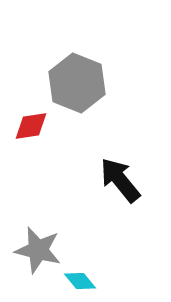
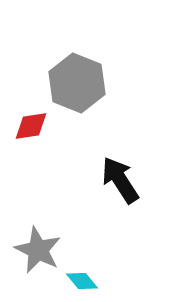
black arrow: rotated 6 degrees clockwise
gray star: rotated 12 degrees clockwise
cyan diamond: moved 2 px right
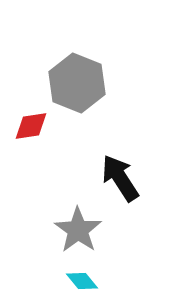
black arrow: moved 2 px up
gray star: moved 40 px right, 20 px up; rotated 9 degrees clockwise
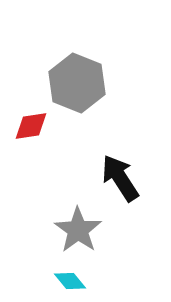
cyan diamond: moved 12 px left
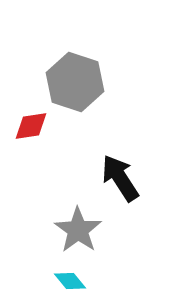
gray hexagon: moved 2 px left, 1 px up; rotated 4 degrees counterclockwise
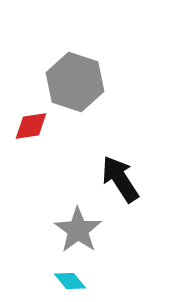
black arrow: moved 1 px down
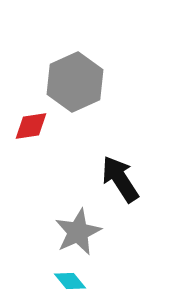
gray hexagon: rotated 18 degrees clockwise
gray star: moved 2 px down; rotated 12 degrees clockwise
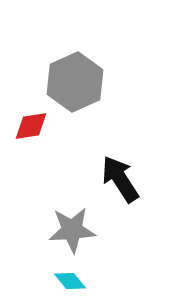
gray star: moved 6 px left, 2 px up; rotated 21 degrees clockwise
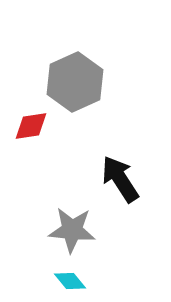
gray star: rotated 9 degrees clockwise
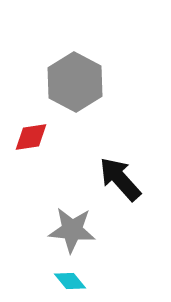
gray hexagon: rotated 8 degrees counterclockwise
red diamond: moved 11 px down
black arrow: rotated 9 degrees counterclockwise
